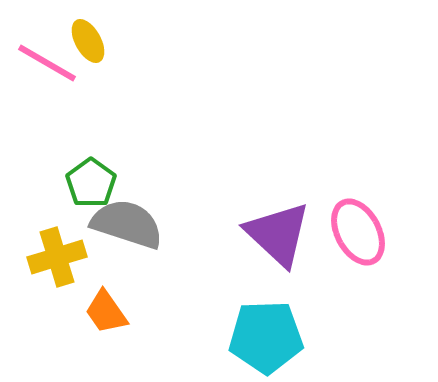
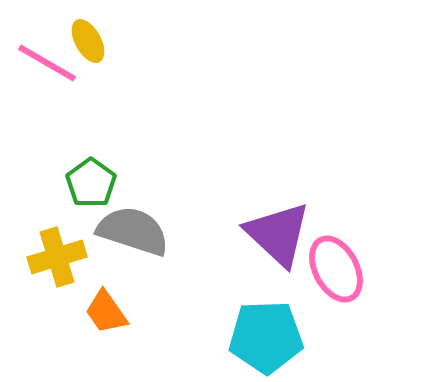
gray semicircle: moved 6 px right, 7 px down
pink ellipse: moved 22 px left, 37 px down
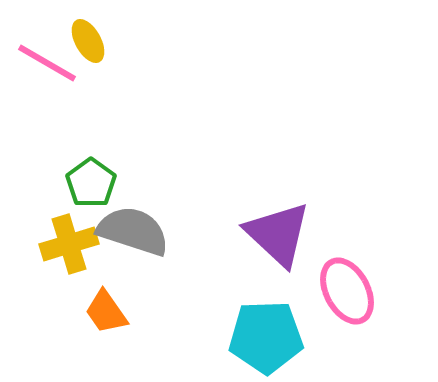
yellow cross: moved 12 px right, 13 px up
pink ellipse: moved 11 px right, 22 px down
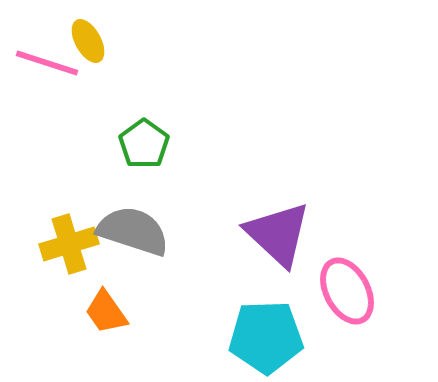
pink line: rotated 12 degrees counterclockwise
green pentagon: moved 53 px right, 39 px up
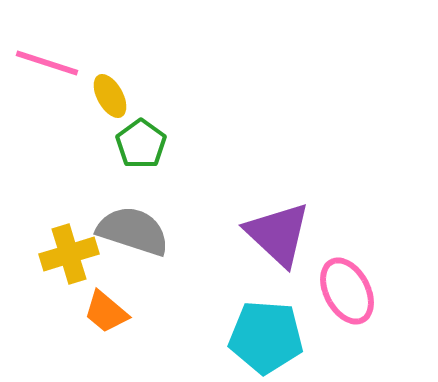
yellow ellipse: moved 22 px right, 55 px down
green pentagon: moved 3 px left
yellow cross: moved 10 px down
orange trapezoid: rotated 15 degrees counterclockwise
cyan pentagon: rotated 6 degrees clockwise
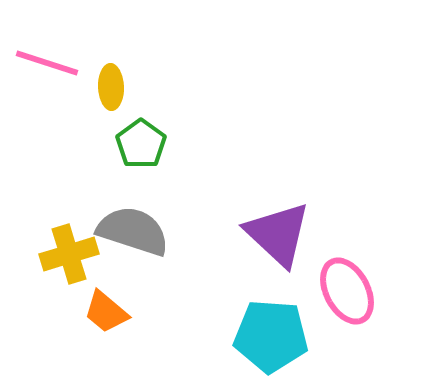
yellow ellipse: moved 1 px right, 9 px up; rotated 27 degrees clockwise
cyan pentagon: moved 5 px right, 1 px up
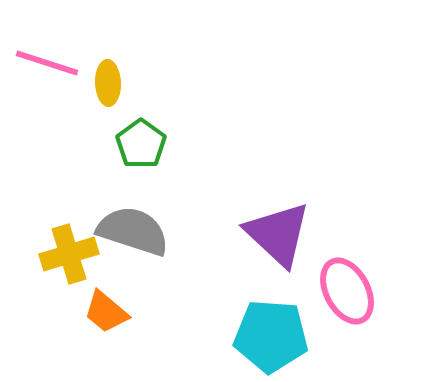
yellow ellipse: moved 3 px left, 4 px up
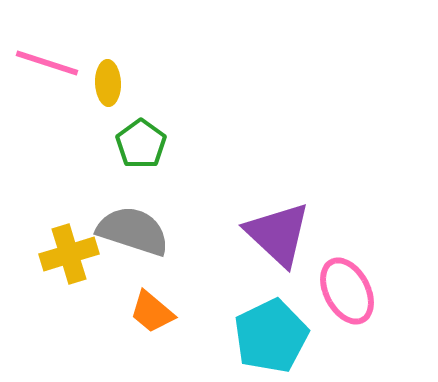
orange trapezoid: moved 46 px right
cyan pentagon: rotated 30 degrees counterclockwise
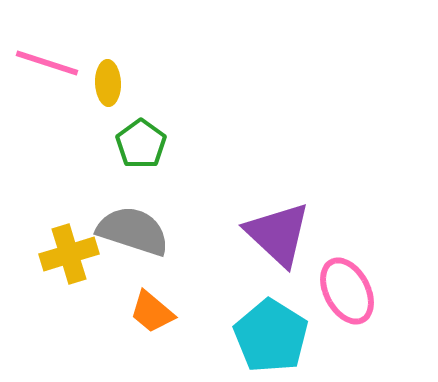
cyan pentagon: rotated 14 degrees counterclockwise
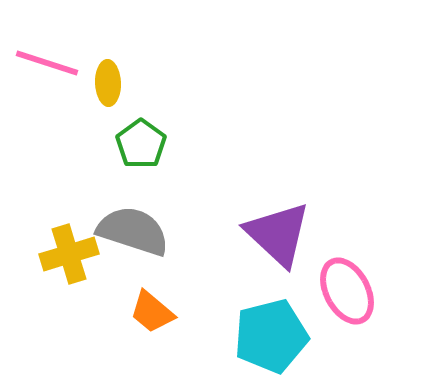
cyan pentagon: rotated 26 degrees clockwise
